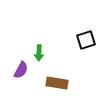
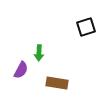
black square: moved 13 px up
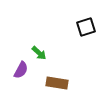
green arrow: rotated 49 degrees counterclockwise
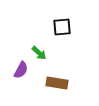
black square: moved 24 px left; rotated 12 degrees clockwise
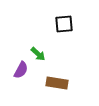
black square: moved 2 px right, 3 px up
green arrow: moved 1 px left, 1 px down
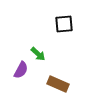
brown rectangle: moved 1 px right, 1 px down; rotated 15 degrees clockwise
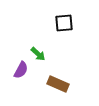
black square: moved 1 px up
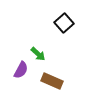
black square: rotated 36 degrees counterclockwise
brown rectangle: moved 6 px left, 3 px up
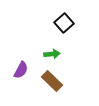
green arrow: moved 14 px right; rotated 49 degrees counterclockwise
brown rectangle: rotated 20 degrees clockwise
